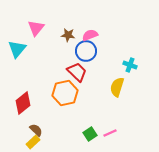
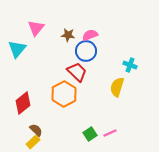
orange hexagon: moved 1 px left, 1 px down; rotated 15 degrees counterclockwise
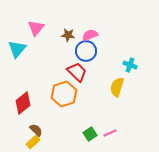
orange hexagon: rotated 10 degrees clockwise
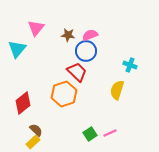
yellow semicircle: moved 3 px down
